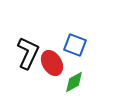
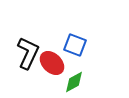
red ellipse: rotated 15 degrees counterclockwise
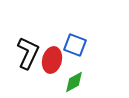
red ellipse: moved 3 px up; rotated 60 degrees clockwise
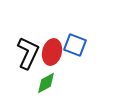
red ellipse: moved 8 px up
green diamond: moved 28 px left, 1 px down
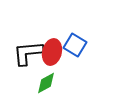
blue square: rotated 10 degrees clockwise
black L-shape: rotated 120 degrees counterclockwise
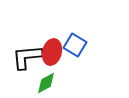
black L-shape: moved 1 px left, 4 px down
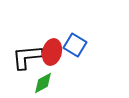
green diamond: moved 3 px left
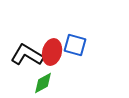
blue square: rotated 15 degrees counterclockwise
black L-shape: moved 2 px up; rotated 36 degrees clockwise
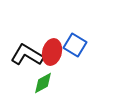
blue square: rotated 15 degrees clockwise
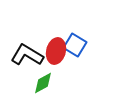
red ellipse: moved 4 px right, 1 px up
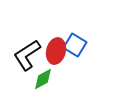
black L-shape: rotated 64 degrees counterclockwise
green diamond: moved 4 px up
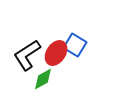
red ellipse: moved 2 px down; rotated 20 degrees clockwise
